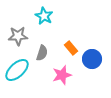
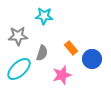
cyan star: rotated 24 degrees counterclockwise
cyan ellipse: moved 2 px right, 1 px up
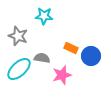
gray star: rotated 24 degrees clockwise
orange rectangle: rotated 24 degrees counterclockwise
gray semicircle: moved 5 px down; rotated 98 degrees counterclockwise
blue circle: moved 1 px left, 3 px up
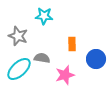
orange rectangle: moved 1 px right, 4 px up; rotated 64 degrees clockwise
blue circle: moved 5 px right, 3 px down
pink star: moved 3 px right
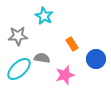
cyan star: rotated 24 degrees clockwise
gray star: rotated 24 degrees counterclockwise
orange rectangle: rotated 32 degrees counterclockwise
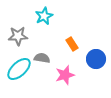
cyan star: rotated 18 degrees clockwise
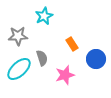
gray semicircle: rotated 63 degrees clockwise
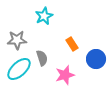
gray star: moved 1 px left, 4 px down
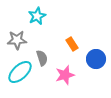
cyan star: moved 7 px left
cyan ellipse: moved 1 px right, 3 px down
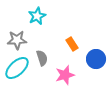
cyan ellipse: moved 3 px left, 4 px up
